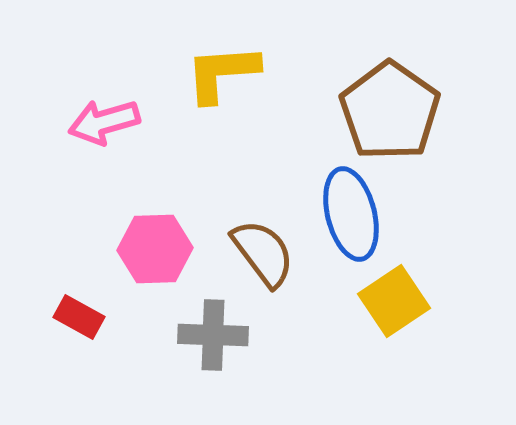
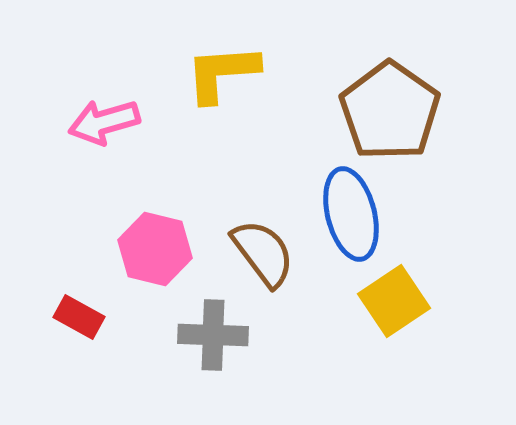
pink hexagon: rotated 16 degrees clockwise
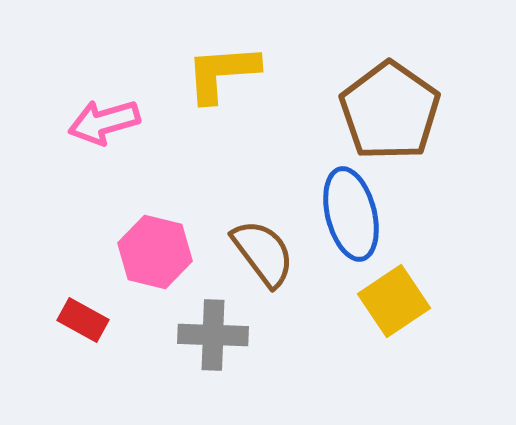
pink hexagon: moved 3 px down
red rectangle: moved 4 px right, 3 px down
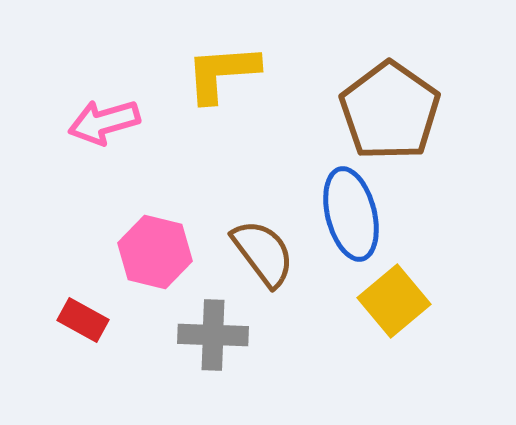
yellow square: rotated 6 degrees counterclockwise
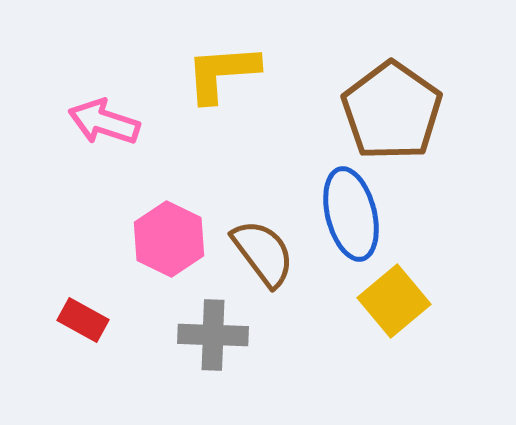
brown pentagon: moved 2 px right
pink arrow: rotated 34 degrees clockwise
pink hexagon: moved 14 px right, 13 px up; rotated 12 degrees clockwise
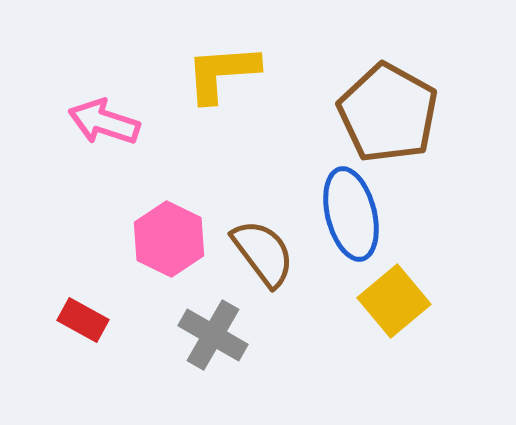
brown pentagon: moved 4 px left, 2 px down; rotated 6 degrees counterclockwise
gray cross: rotated 28 degrees clockwise
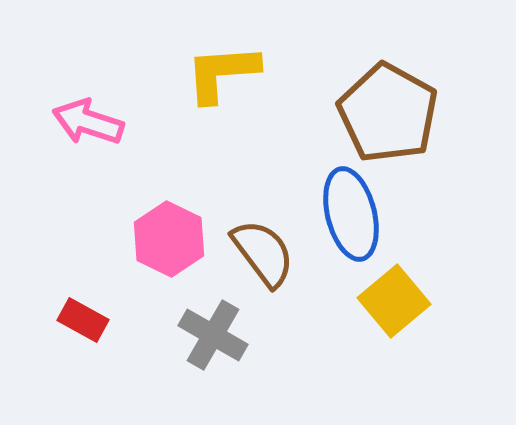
pink arrow: moved 16 px left
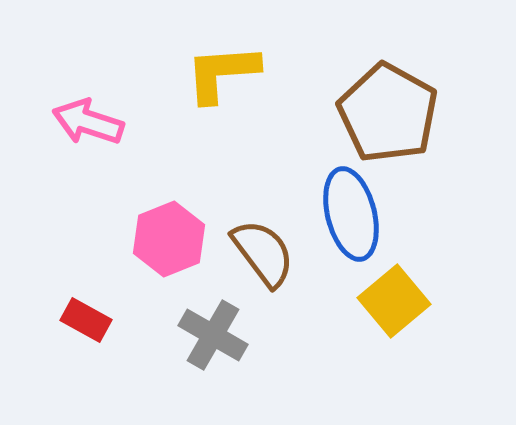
pink hexagon: rotated 12 degrees clockwise
red rectangle: moved 3 px right
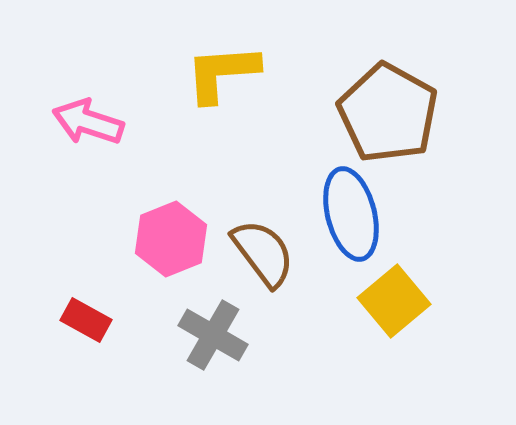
pink hexagon: moved 2 px right
